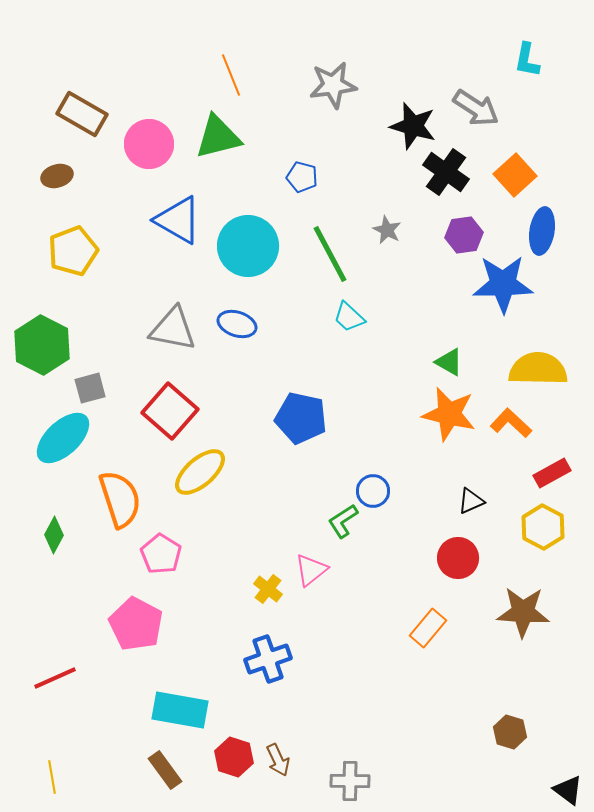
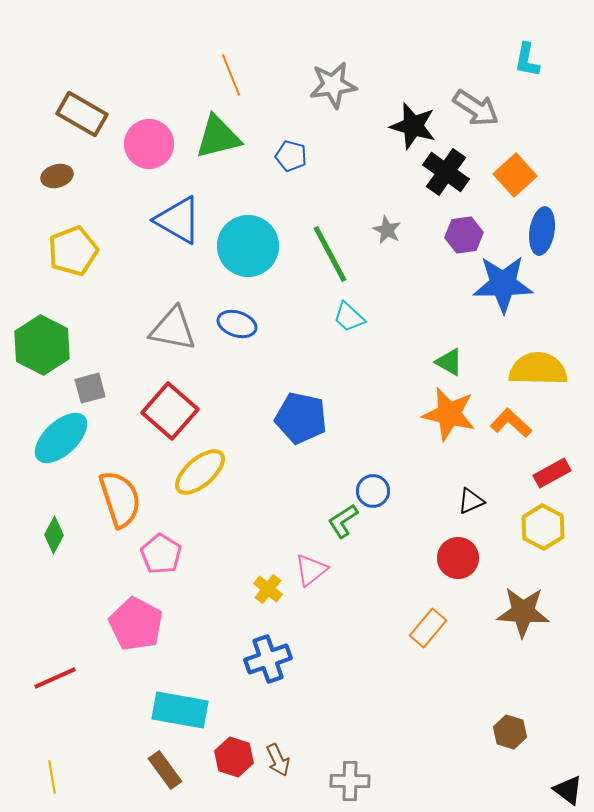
blue pentagon at (302, 177): moved 11 px left, 21 px up
cyan ellipse at (63, 438): moved 2 px left
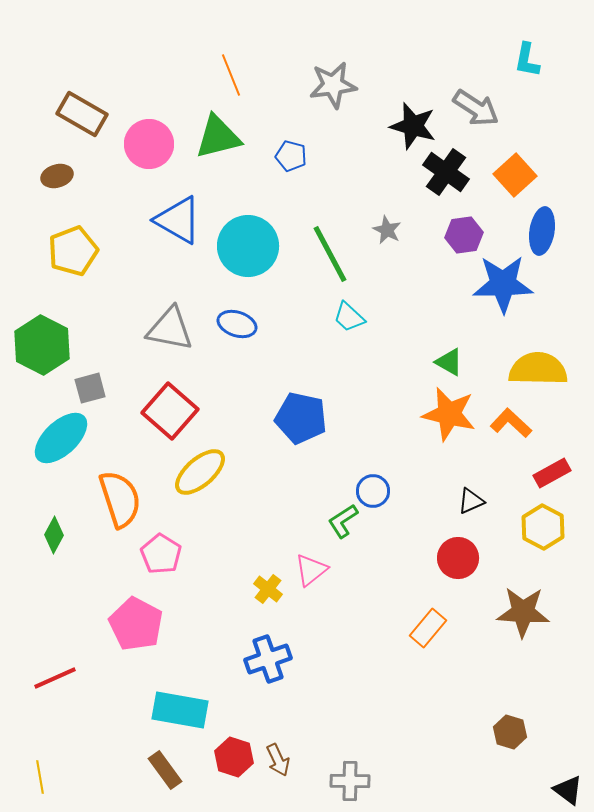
gray triangle at (173, 329): moved 3 px left
yellow line at (52, 777): moved 12 px left
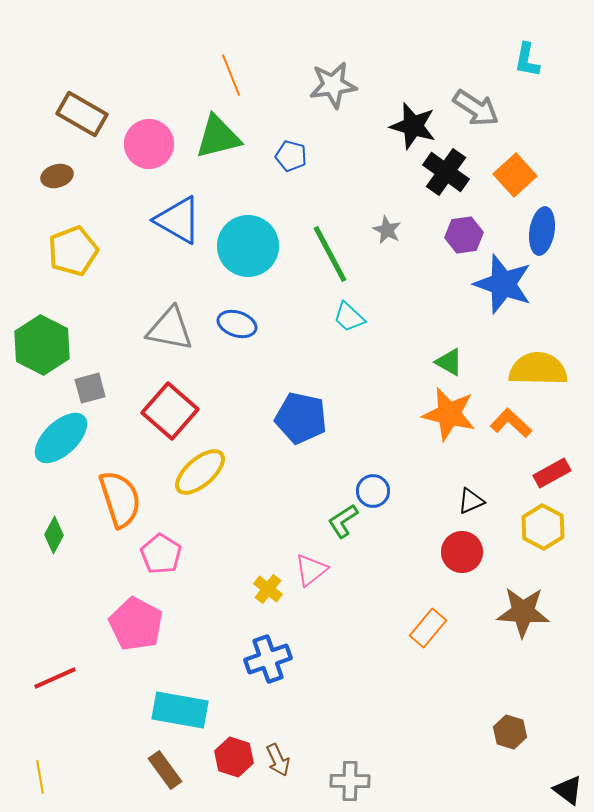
blue star at (503, 284): rotated 20 degrees clockwise
red circle at (458, 558): moved 4 px right, 6 px up
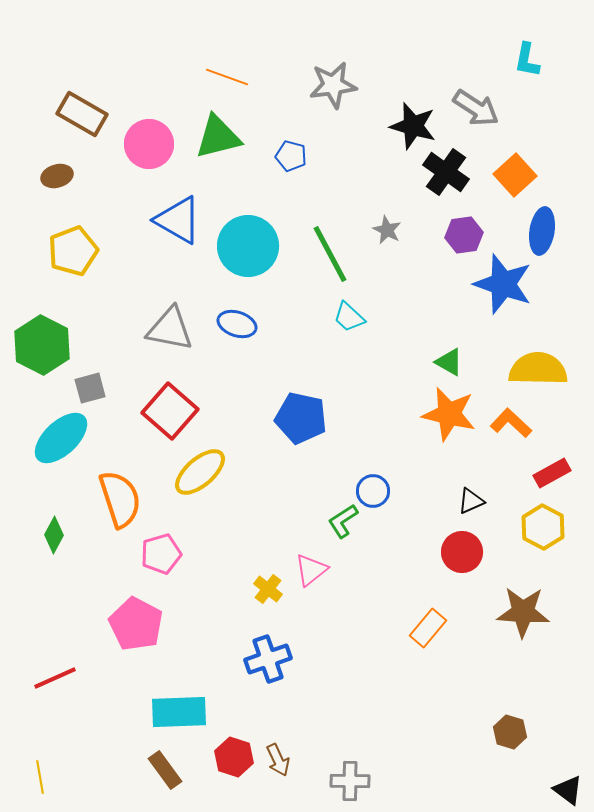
orange line at (231, 75): moved 4 px left, 2 px down; rotated 48 degrees counterclockwise
pink pentagon at (161, 554): rotated 24 degrees clockwise
cyan rectangle at (180, 710): moved 1 px left, 2 px down; rotated 12 degrees counterclockwise
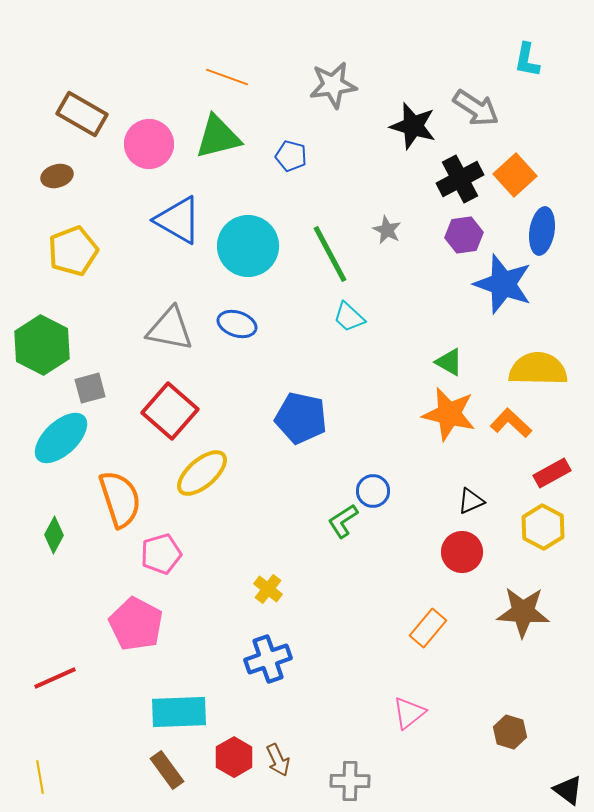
black cross at (446, 172): moved 14 px right, 7 px down; rotated 27 degrees clockwise
yellow ellipse at (200, 472): moved 2 px right, 1 px down
pink triangle at (311, 570): moved 98 px right, 143 px down
red hexagon at (234, 757): rotated 12 degrees clockwise
brown rectangle at (165, 770): moved 2 px right
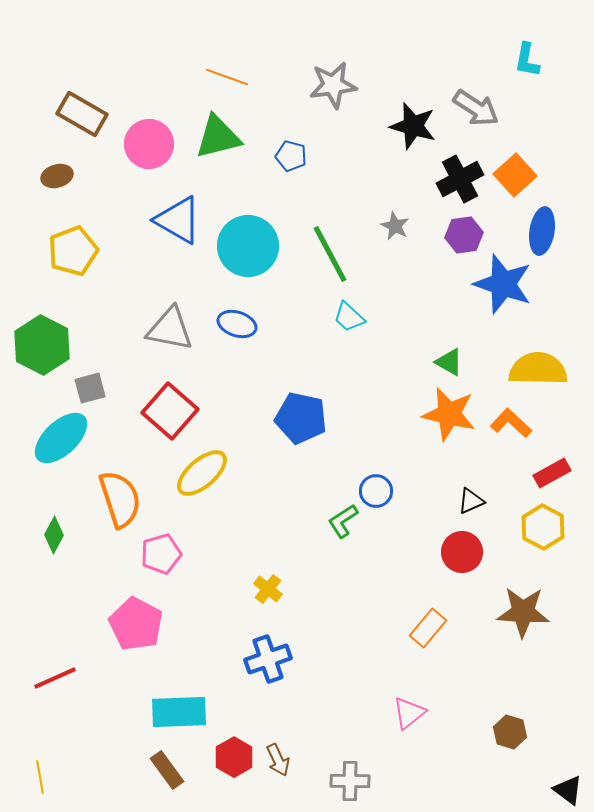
gray star at (387, 230): moved 8 px right, 4 px up
blue circle at (373, 491): moved 3 px right
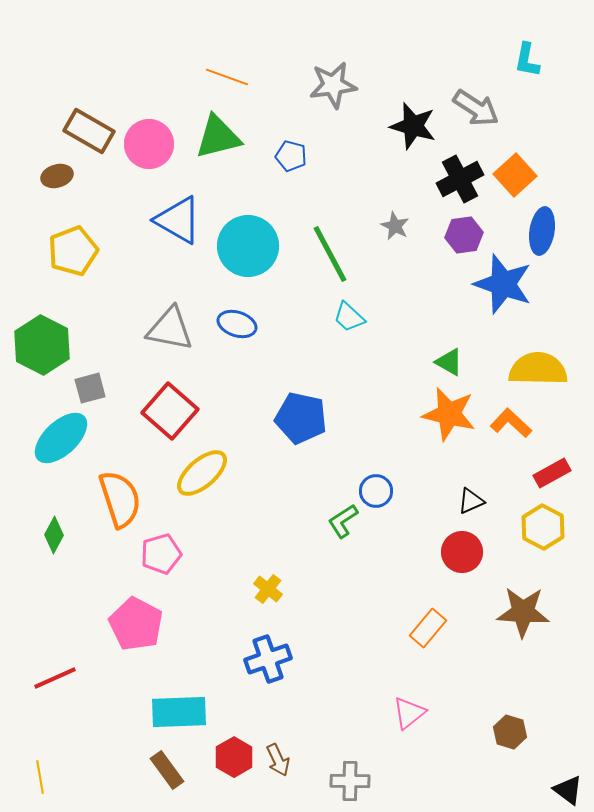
brown rectangle at (82, 114): moved 7 px right, 17 px down
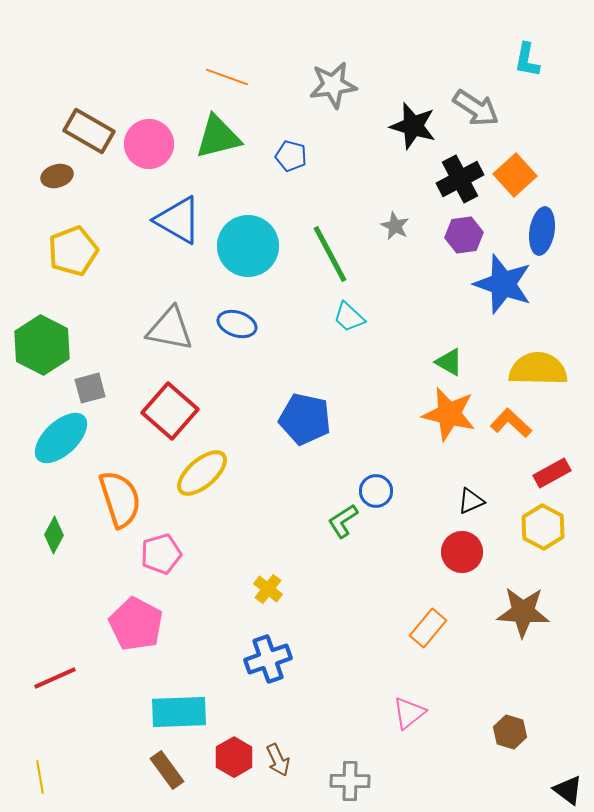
blue pentagon at (301, 418): moved 4 px right, 1 px down
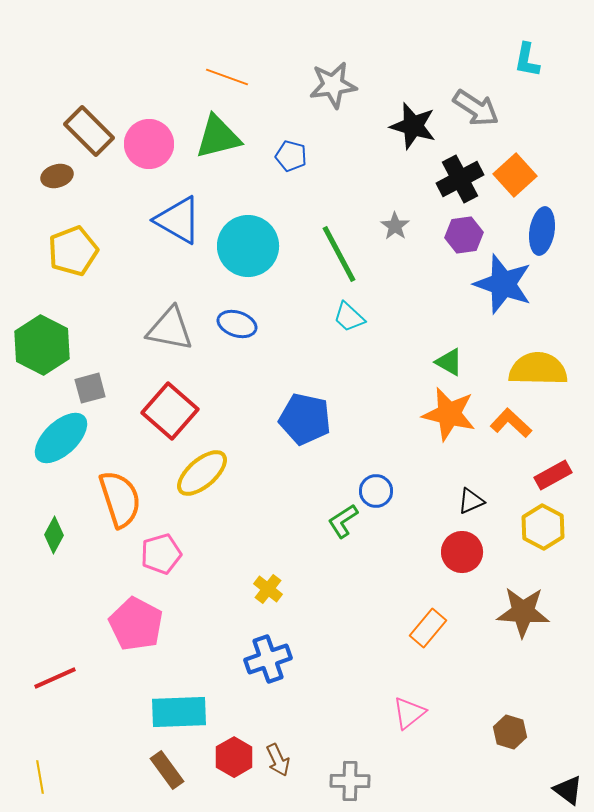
brown rectangle at (89, 131): rotated 15 degrees clockwise
gray star at (395, 226): rotated 8 degrees clockwise
green line at (330, 254): moved 9 px right
red rectangle at (552, 473): moved 1 px right, 2 px down
